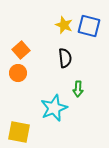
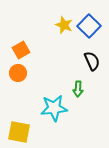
blue square: rotated 30 degrees clockwise
orange square: rotated 12 degrees clockwise
black semicircle: moved 27 px right, 3 px down; rotated 18 degrees counterclockwise
cyan star: rotated 16 degrees clockwise
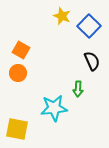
yellow star: moved 2 px left, 9 px up
orange square: rotated 30 degrees counterclockwise
yellow square: moved 2 px left, 3 px up
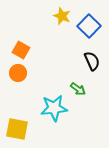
green arrow: rotated 56 degrees counterclockwise
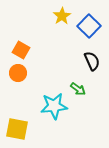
yellow star: rotated 18 degrees clockwise
cyan star: moved 2 px up
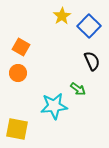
orange square: moved 3 px up
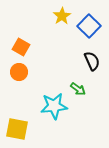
orange circle: moved 1 px right, 1 px up
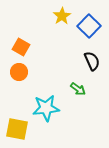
cyan star: moved 8 px left, 2 px down
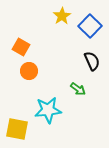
blue square: moved 1 px right
orange circle: moved 10 px right, 1 px up
cyan star: moved 2 px right, 2 px down
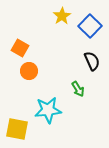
orange square: moved 1 px left, 1 px down
green arrow: rotated 21 degrees clockwise
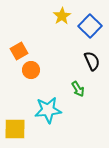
orange square: moved 1 px left, 3 px down; rotated 30 degrees clockwise
orange circle: moved 2 px right, 1 px up
yellow square: moved 2 px left; rotated 10 degrees counterclockwise
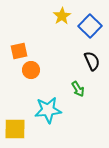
orange square: rotated 18 degrees clockwise
